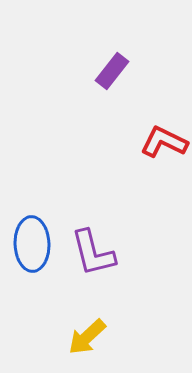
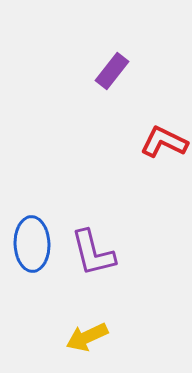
yellow arrow: rotated 18 degrees clockwise
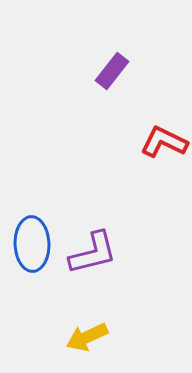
purple L-shape: rotated 90 degrees counterclockwise
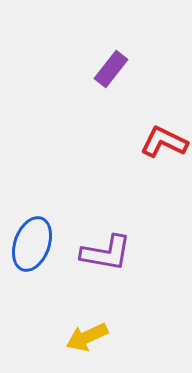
purple rectangle: moved 1 px left, 2 px up
blue ellipse: rotated 22 degrees clockwise
purple L-shape: moved 13 px right; rotated 24 degrees clockwise
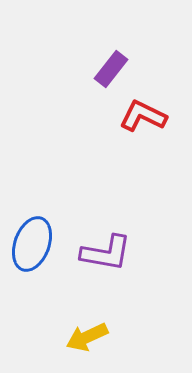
red L-shape: moved 21 px left, 26 px up
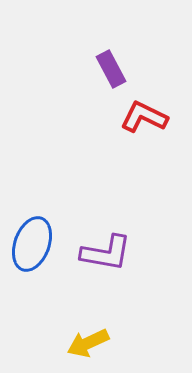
purple rectangle: rotated 66 degrees counterclockwise
red L-shape: moved 1 px right, 1 px down
yellow arrow: moved 1 px right, 6 px down
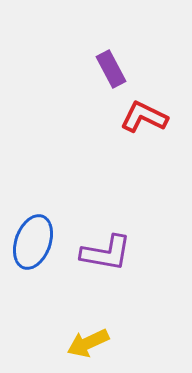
blue ellipse: moved 1 px right, 2 px up
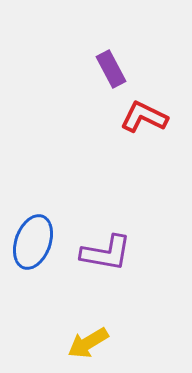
yellow arrow: rotated 6 degrees counterclockwise
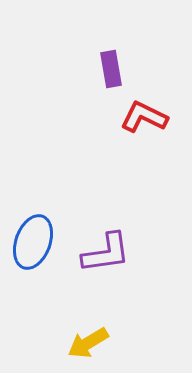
purple rectangle: rotated 18 degrees clockwise
purple L-shape: rotated 18 degrees counterclockwise
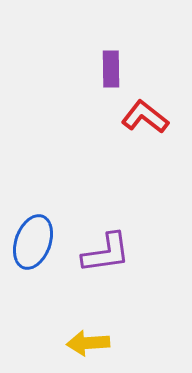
purple rectangle: rotated 9 degrees clockwise
red L-shape: moved 1 px right; rotated 12 degrees clockwise
yellow arrow: rotated 27 degrees clockwise
